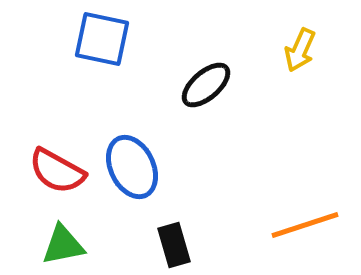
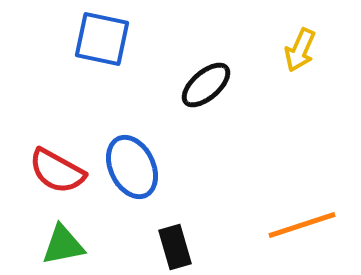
orange line: moved 3 px left
black rectangle: moved 1 px right, 2 px down
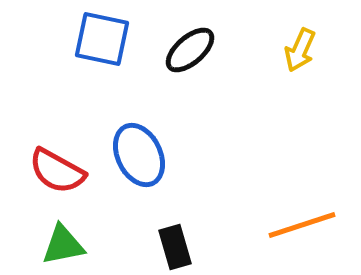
black ellipse: moved 16 px left, 35 px up
blue ellipse: moved 7 px right, 12 px up
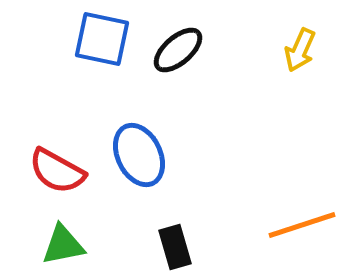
black ellipse: moved 12 px left
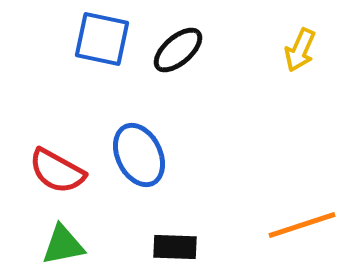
black rectangle: rotated 72 degrees counterclockwise
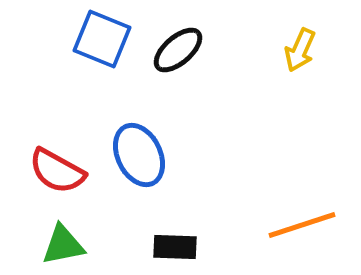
blue square: rotated 10 degrees clockwise
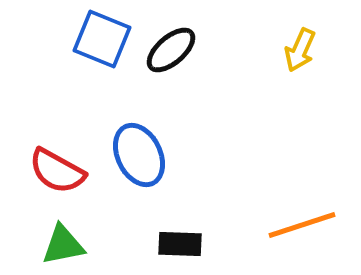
black ellipse: moved 7 px left
black rectangle: moved 5 px right, 3 px up
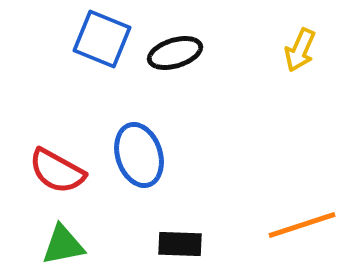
black ellipse: moved 4 px right, 3 px down; rotated 24 degrees clockwise
blue ellipse: rotated 8 degrees clockwise
